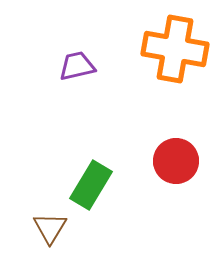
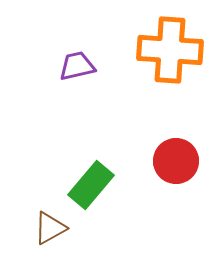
orange cross: moved 5 px left, 1 px down; rotated 6 degrees counterclockwise
green rectangle: rotated 9 degrees clockwise
brown triangle: rotated 30 degrees clockwise
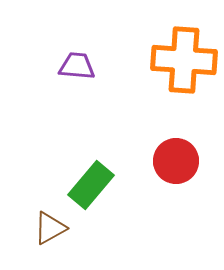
orange cross: moved 14 px right, 10 px down
purple trapezoid: rotated 18 degrees clockwise
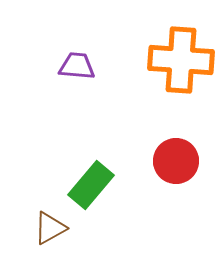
orange cross: moved 3 px left
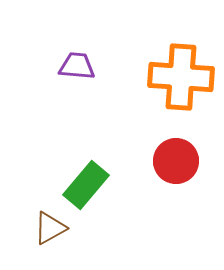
orange cross: moved 17 px down
green rectangle: moved 5 px left
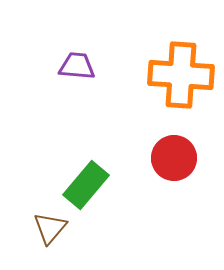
orange cross: moved 2 px up
red circle: moved 2 px left, 3 px up
brown triangle: rotated 21 degrees counterclockwise
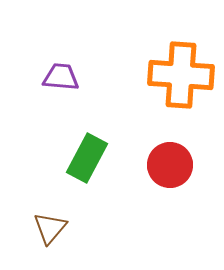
purple trapezoid: moved 16 px left, 11 px down
red circle: moved 4 px left, 7 px down
green rectangle: moved 1 px right, 27 px up; rotated 12 degrees counterclockwise
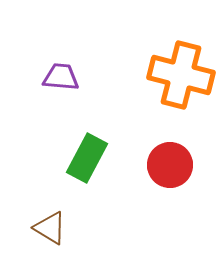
orange cross: rotated 10 degrees clockwise
brown triangle: rotated 39 degrees counterclockwise
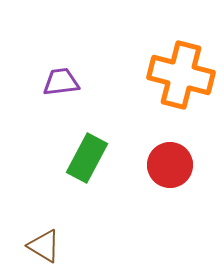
purple trapezoid: moved 5 px down; rotated 12 degrees counterclockwise
brown triangle: moved 6 px left, 18 px down
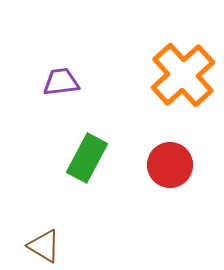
orange cross: moved 2 px right; rotated 34 degrees clockwise
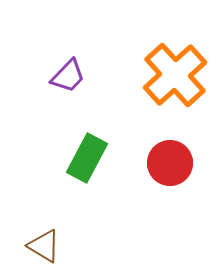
orange cross: moved 8 px left
purple trapezoid: moved 7 px right, 6 px up; rotated 141 degrees clockwise
red circle: moved 2 px up
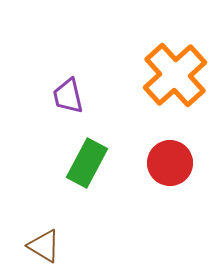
purple trapezoid: moved 20 px down; rotated 123 degrees clockwise
green rectangle: moved 5 px down
